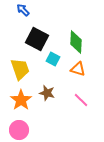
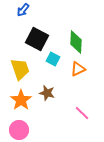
blue arrow: rotated 96 degrees counterclockwise
orange triangle: rotated 42 degrees counterclockwise
pink line: moved 1 px right, 13 px down
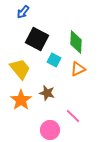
blue arrow: moved 2 px down
cyan square: moved 1 px right, 1 px down
yellow trapezoid: rotated 20 degrees counterclockwise
pink line: moved 9 px left, 3 px down
pink circle: moved 31 px right
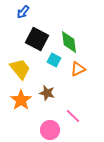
green diamond: moved 7 px left; rotated 10 degrees counterclockwise
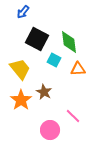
orange triangle: rotated 21 degrees clockwise
brown star: moved 3 px left, 1 px up; rotated 14 degrees clockwise
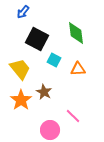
green diamond: moved 7 px right, 9 px up
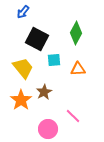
green diamond: rotated 35 degrees clockwise
cyan square: rotated 32 degrees counterclockwise
yellow trapezoid: moved 3 px right, 1 px up
brown star: rotated 14 degrees clockwise
pink circle: moved 2 px left, 1 px up
